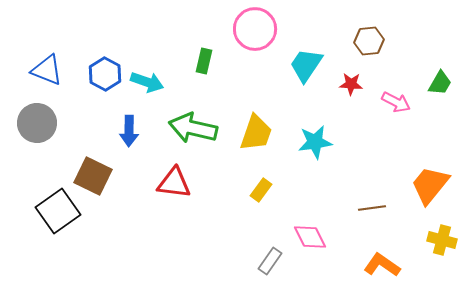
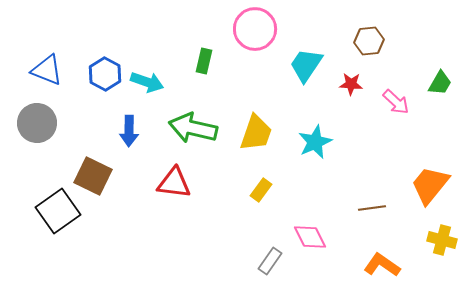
pink arrow: rotated 16 degrees clockwise
cyan star: rotated 16 degrees counterclockwise
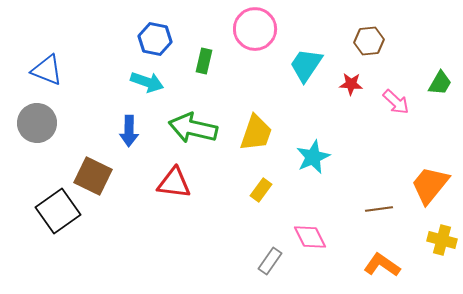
blue hexagon: moved 50 px right, 35 px up; rotated 16 degrees counterclockwise
cyan star: moved 2 px left, 15 px down
brown line: moved 7 px right, 1 px down
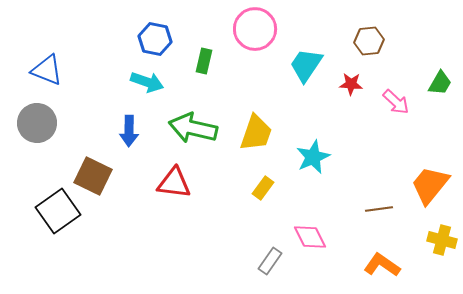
yellow rectangle: moved 2 px right, 2 px up
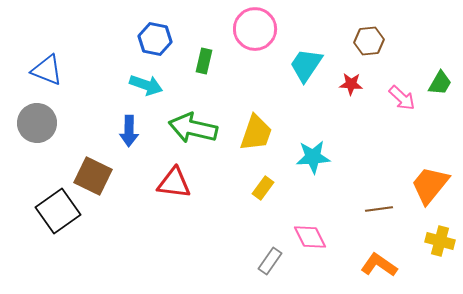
cyan arrow: moved 1 px left, 3 px down
pink arrow: moved 6 px right, 4 px up
cyan star: rotated 20 degrees clockwise
yellow cross: moved 2 px left, 1 px down
orange L-shape: moved 3 px left
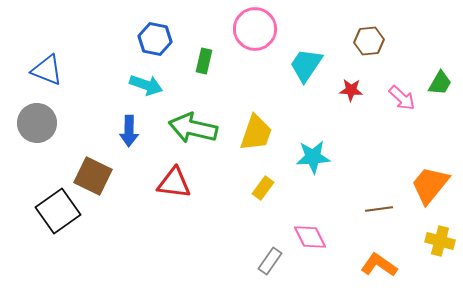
red star: moved 6 px down
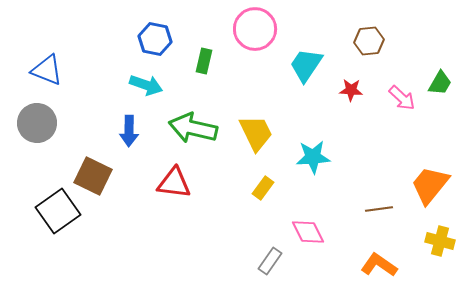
yellow trapezoid: rotated 45 degrees counterclockwise
pink diamond: moved 2 px left, 5 px up
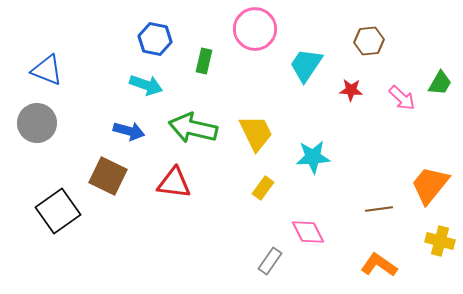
blue arrow: rotated 76 degrees counterclockwise
brown square: moved 15 px right
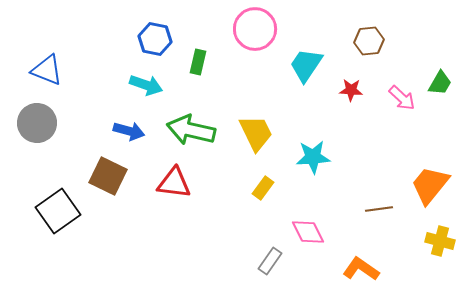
green rectangle: moved 6 px left, 1 px down
green arrow: moved 2 px left, 2 px down
orange L-shape: moved 18 px left, 4 px down
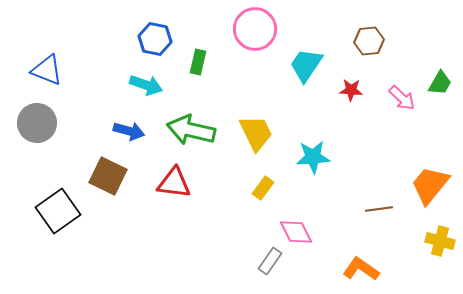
pink diamond: moved 12 px left
